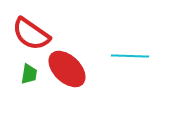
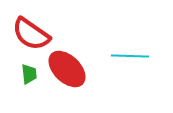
green trapezoid: rotated 15 degrees counterclockwise
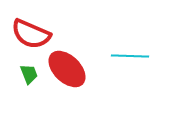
red semicircle: rotated 12 degrees counterclockwise
green trapezoid: rotated 15 degrees counterclockwise
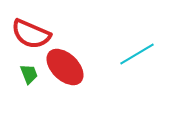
cyan line: moved 7 px right, 2 px up; rotated 33 degrees counterclockwise
red ellipse: moved 2 px left, 2 px up
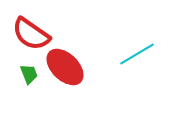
red semicircle: rotated 12 degrees clockwise
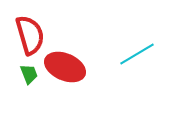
red semicircle: moved 1 px left, 1 px down; rotated 141 degrees counterclockwise
red ellipse: rotated 21 degrees counterclockwise
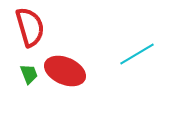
red semicircle: moved 8 px up
red ellipse: moved 4 px down
